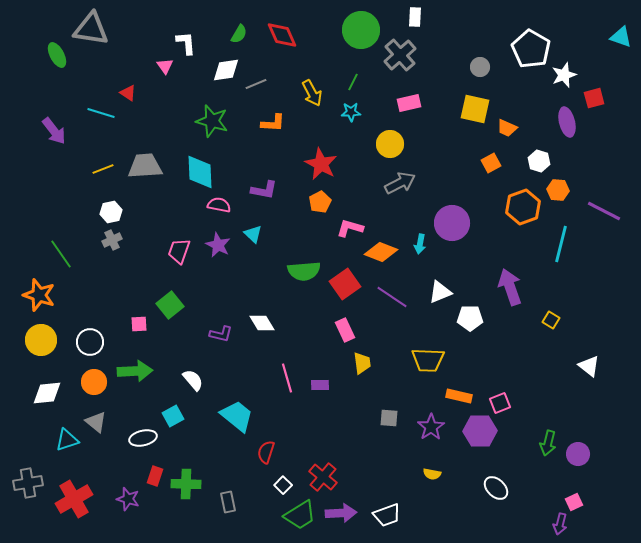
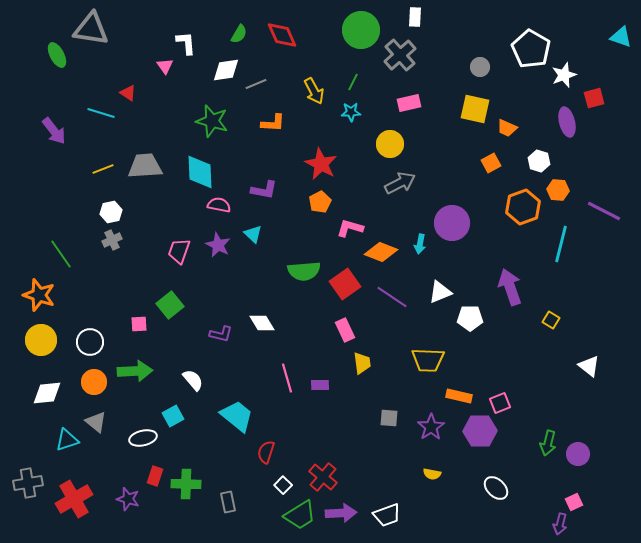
yellow arrow at (312, 93): moved 2 px right, 2 px up
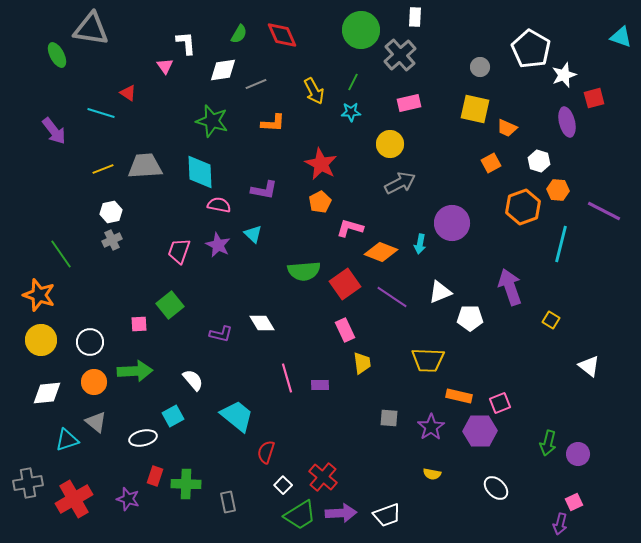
white diamond at (226, 70): moved 3 px left
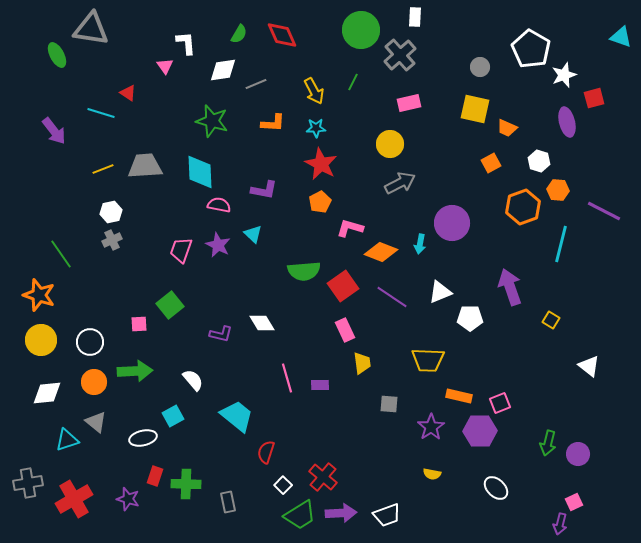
cyan star at (351, 112): moved 35 px left, 16 px down
pink trapezoid at (179, 251): moved 2 px right, 1 px up
red square at (345, 284): moved 2 px left, 2 px down
gray square at (389, 418): moved 14 px up
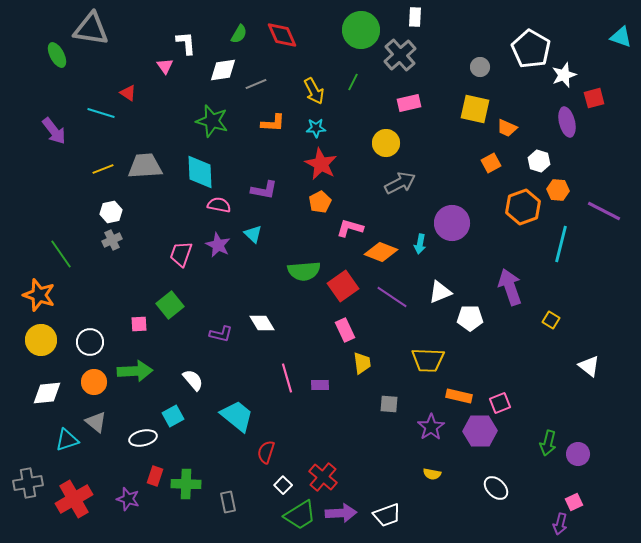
yellow circle at (390, 144): moved 4 px left, 1 px up
pink trapezoid at (181, 250): moved 4 px down
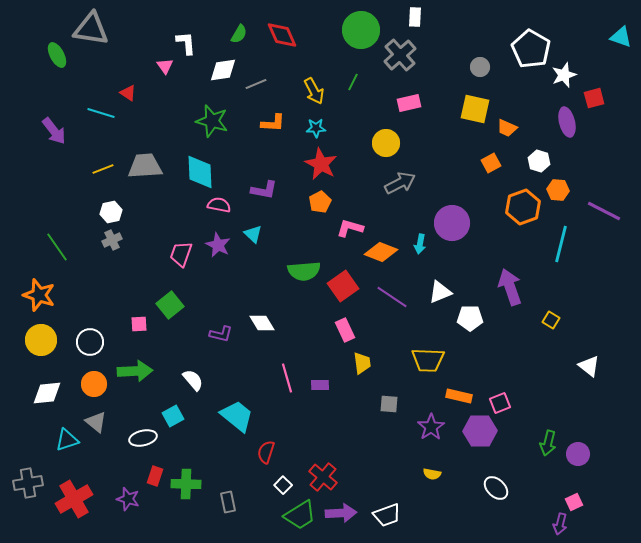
green line at (61, 254): moved 4 px left, 7 px up
orange circle at (94, 382): moved 2 px down
